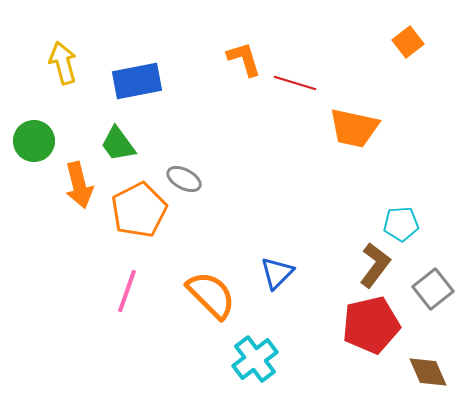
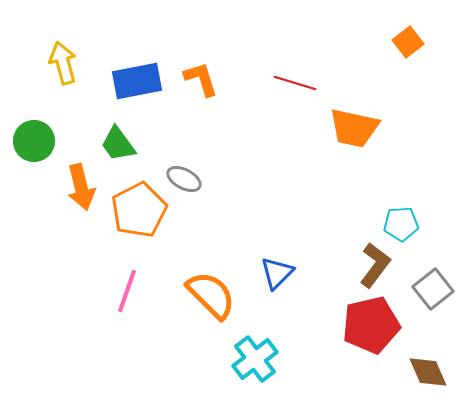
orange L-shape: moved 43 px left, 20 px down
orange arrow: moved 2 px right, 2 px down
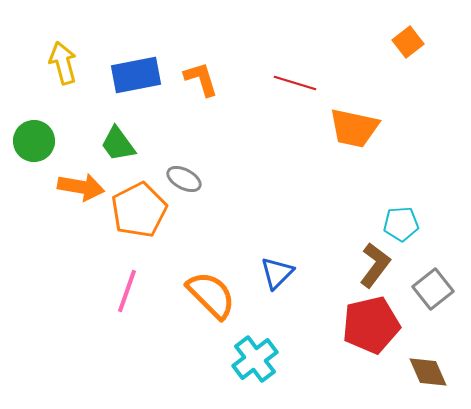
blue rectangle: moved 1 px left, 6 px up
orange arrow: rotated 66 degrees counterclockwise
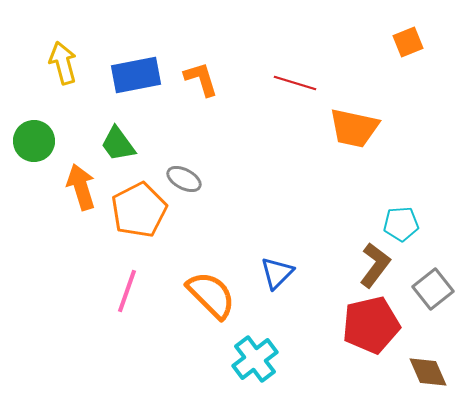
orange square: rotated 16 degrees clockwise
orange arrow: rotated 117 degrees counterclockwise
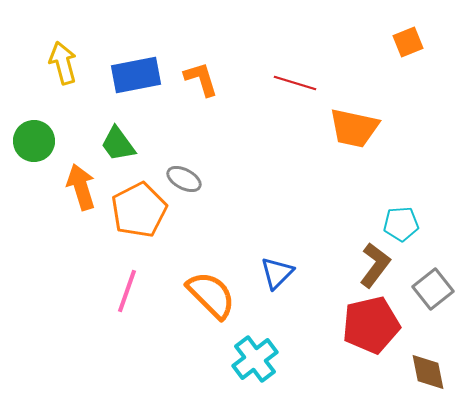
brown diamond: rotated 12 degrees clockwise
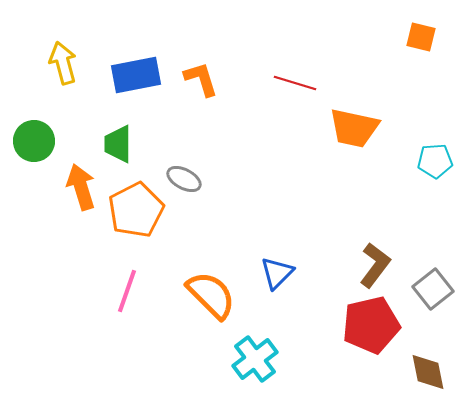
orange square: moved 13 px right, 5 px up; rotated 36 degrees clockwise
green trapezoid: rotated 36 degrees clockwise
orange pentagon: moved 3 px left
cyan pentagon: moved 34 px right, 63 px up
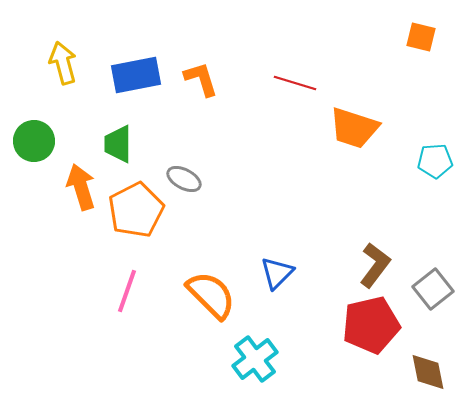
orange trapezoid: rotated 6 degrees clockwise
